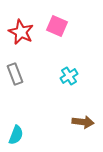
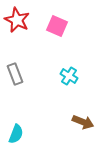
red star: moved 4 px left, 12 px up
cyan cross: rotated 24 degrees counterclockwise
brown arrow: rotated 15 degrees clockwise
cyan semicircle: moved 1 px up
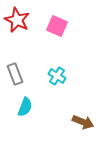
cyan cross: moved 12 px left
cyan semicircle: moved 9 px right, 27 px up
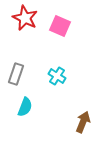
red star: moved 8 px right, 2 px up
pink square: moved 3 px right
gray rectangle: moved 1 px right; rotated 40 degrees clockwise
brown arrow: rotated 90 degrees counterclockwise
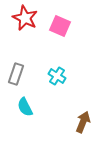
cyan semicircle: rotated 132 degrees clockwise
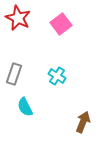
red star: moved 7 px left
pink square: moved 1 px right, 2 px up; rotated 30 degrees clockwise
gray rectangle: moved 2 px left
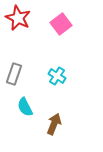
brown arrow: moved 29 px left, 2 px down
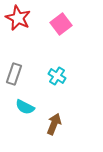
cyan semicircle: rotated 36 degrees counterclockwise
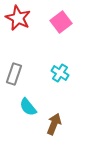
pink square: moved 2 px up
cyan cross: moved 3 px right, 3 px up
cyan semicircle: moved 3 px right; rotated 24 degrees clockwise
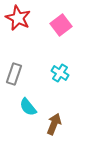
pink square: moved 3 px down
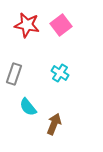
red star: moved 9 px right, 7 px down; rotated 15 degrees counterclockwise
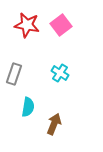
cyan semicircle: rotated 132 degrees counterclockwise
